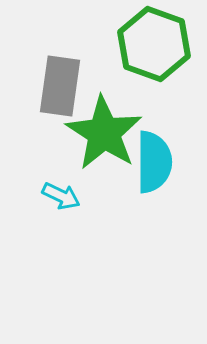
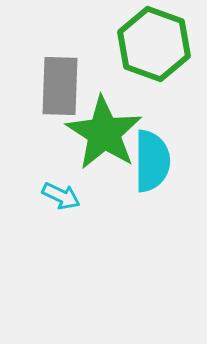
gray rectangle: rotated 6 degrees counterclockwise
cyan semicircle: moved 2 px left, 1 px up
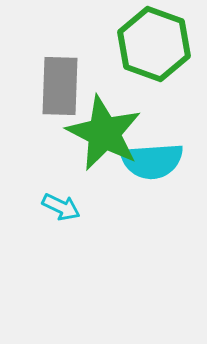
green star: rotated 6 degrees counterclockwise
cyan semicircle: rotated 86 degrees clockwise
cyan arrow: moved 11 px down
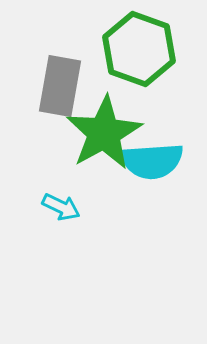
green hexagon: moved 15 px left, 5 px down
gray rectangle: rotated 8 degrees clockwise
green star: rotated 16 degrees clockwise
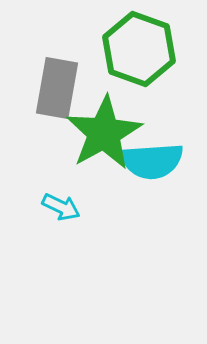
gray rectangle: moved 3 px left, 2 px down
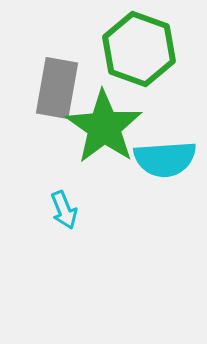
green star: moved 6 px up; rotated 8 degrees counterclockwise
cyan semicircle: moved 13 px right, 2 px up
cyan arrow: moved 3 px right, 3 px down; rotated 42 degrees clockwise
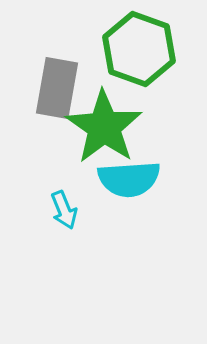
cyan semicircle: moved 36 px left, 20 px down
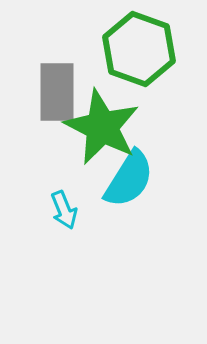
gray rectangle: moved 4 px down; rotated 10 degrees counterclockwise
green star: moved 2 px left; rotated 8 degrees counterclockwise
cyan semicircle: rotated 54 degrees counterclockwise
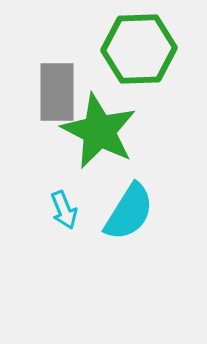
green hexagon: rotated 22 degrees counterclockwise
green star: moved 3 px left, 4 px down
cyan semicircle: moved 33 px down
